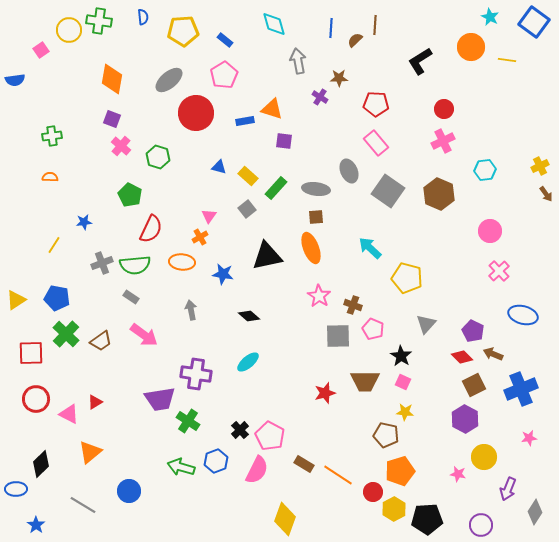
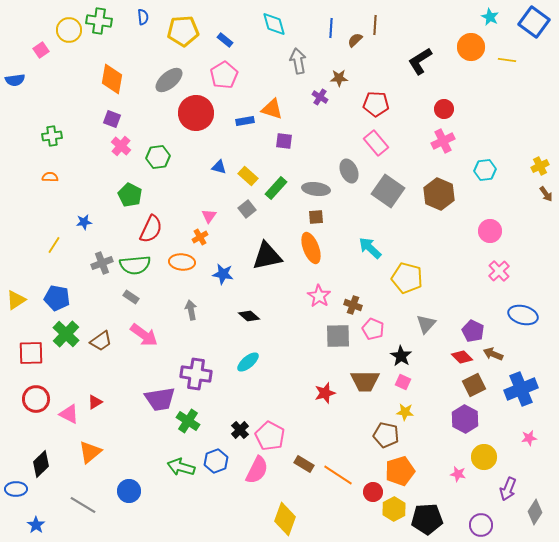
green hexagon at (158, 157): rotated 25 degrees counterclockwise
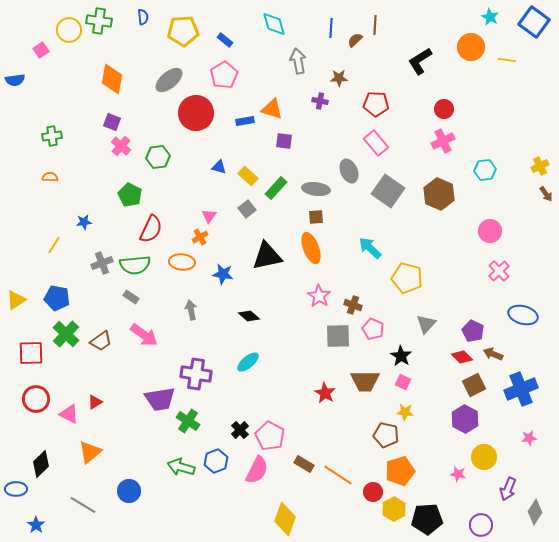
purple cross at (320, 97): moved 4 px down; rotated 21 degrees counterclockwise
purple square at (112, 119): moved 3 px down
red star at (325, 393): rotated 25 degrees counterclockwise
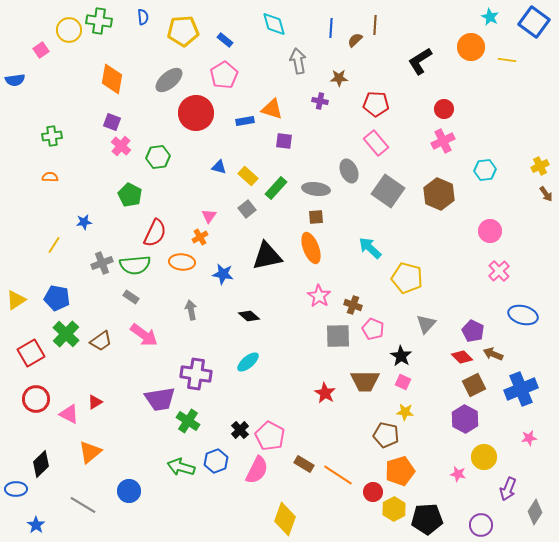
red semicircle at (151, 229): moved 4 px right, 4 px down
red square at (31, 353): rotated 28 degrees counterclockwise
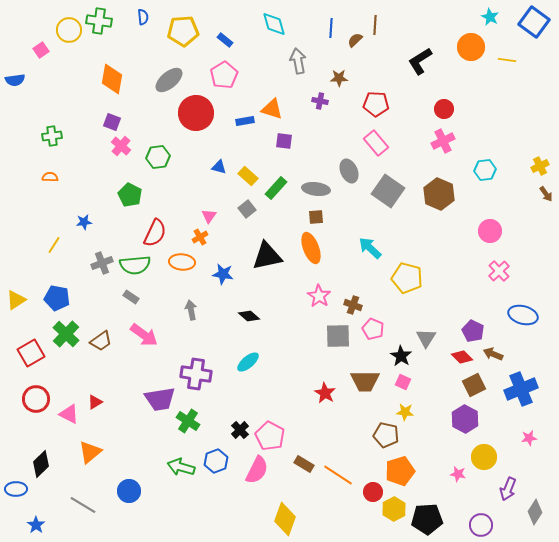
gray triangle at (426, 324): moved 14 px down; rotated 10 degrees counterclockwise
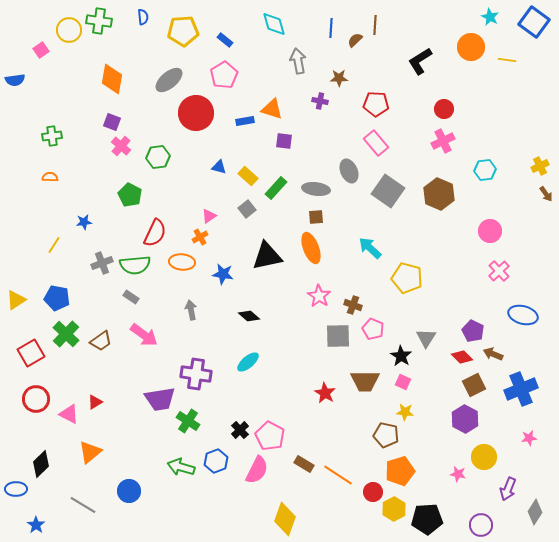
pink triangle at (209, 216): rotated 21 degrees clockwise
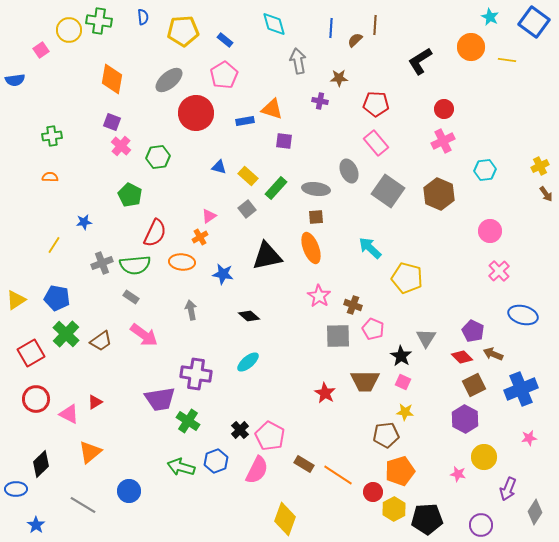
brown pentagon at (386, 435): rotated 20 degrees counterclockwise
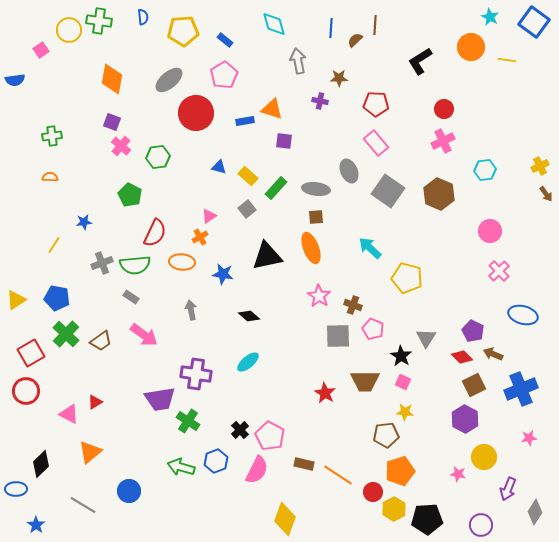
red circle at (36, 399): moved 10 px left, 8 px up
brown rectangle at (304, 464): rotated 18 degrees counterclockwise
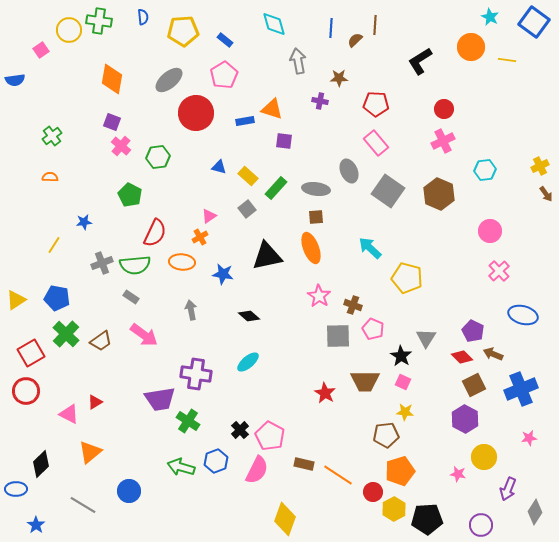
green cross at (52, 136): rotated 30 degrees counterclockwise
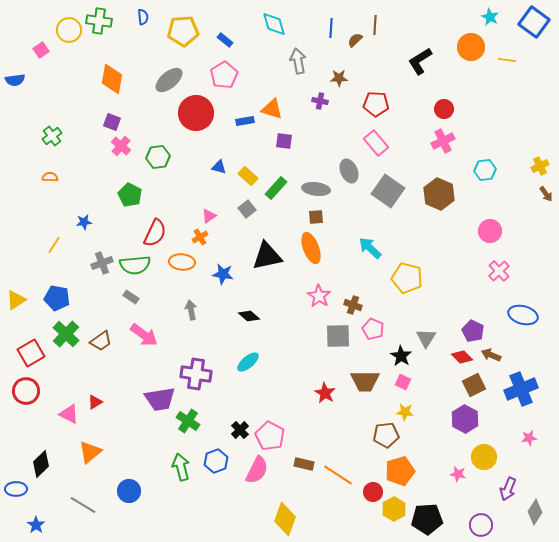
brown arrow at (493, 354): moved 2 px left, 1 px down
green arrow at (181, 467): rotated 60 degrees clockwise
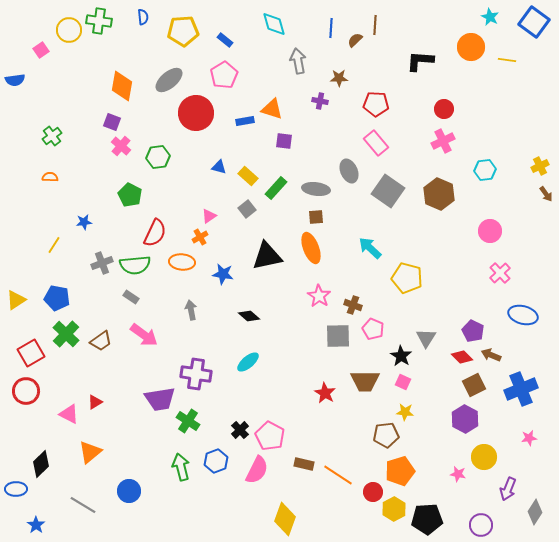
black L-shape at (420, 61): rotated 36 degrees clockwise
orange diamond at (112, 79): moved 10 px right, 7 px down
pink cross at (499, 271): moved 1 px right, 2 px down
